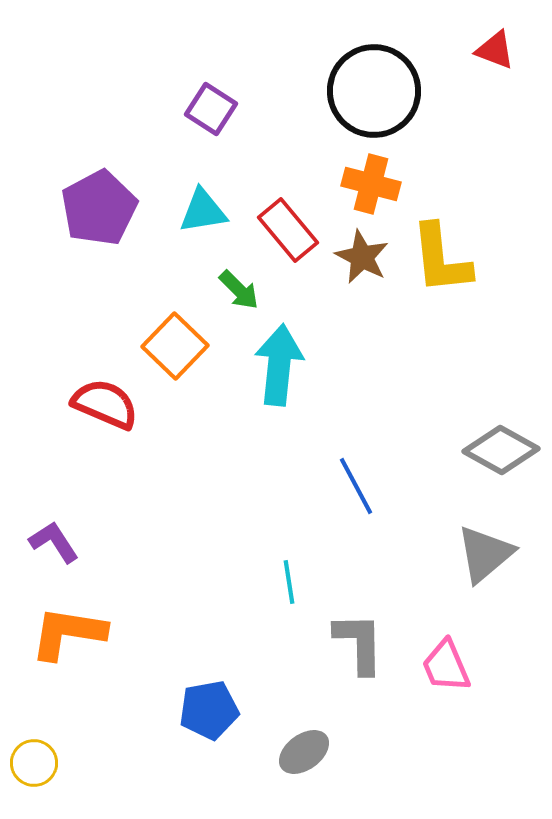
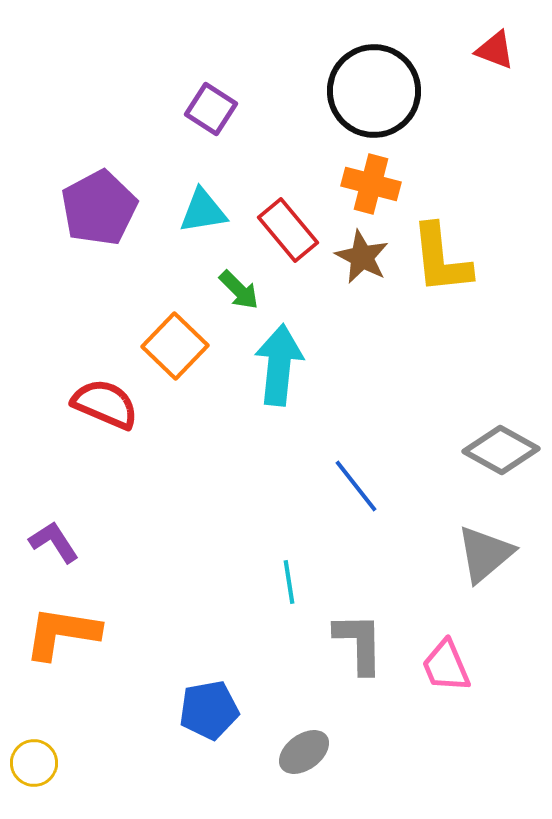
blue line: rotated 10 degrees counterclockwise
orange L-shape: moved 6 px left
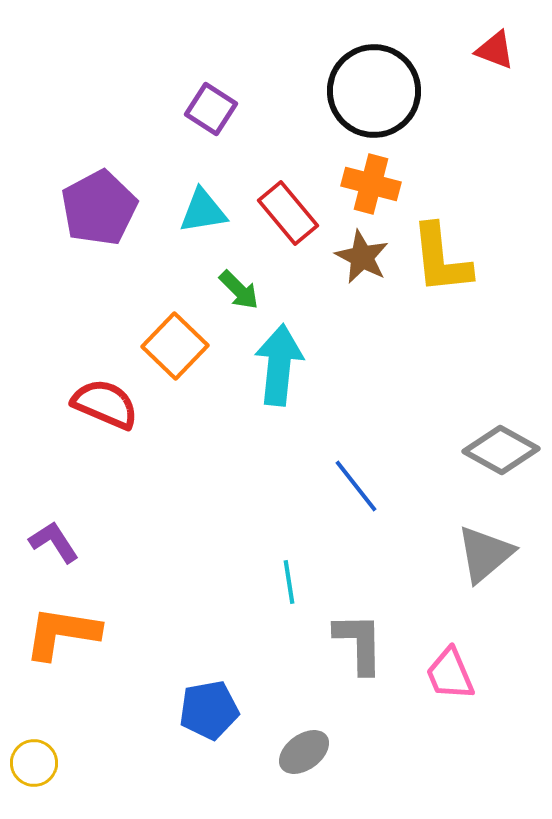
red rectangle: moved 17 px up
pink trapezoid: moved 4 px right, 8 px down
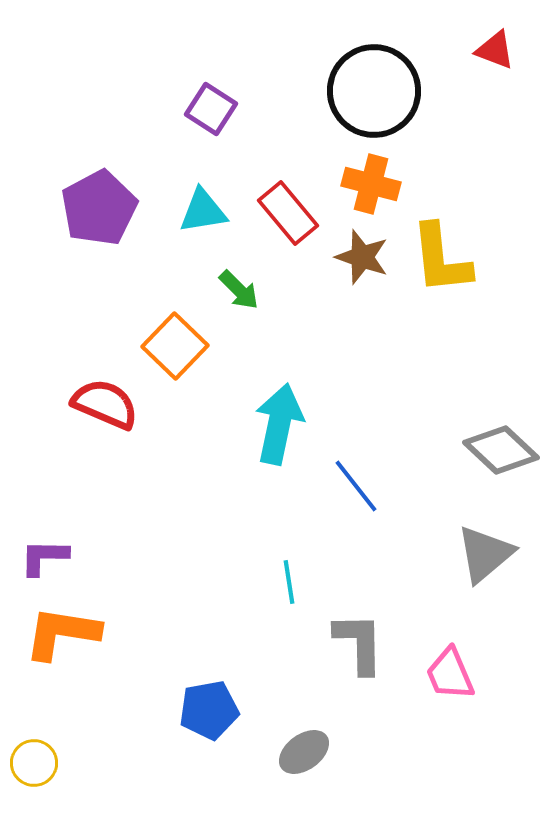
brown star: rotated 8 degrees counterclockwise
cyan arrow: moved 59 px down; rotated 6 degrees clockwise
gray diamond: rotated 14 degrees clockwise
purple L-shape: moved 10 px left, 15 px down; rotated 56 degrees counterclockwise
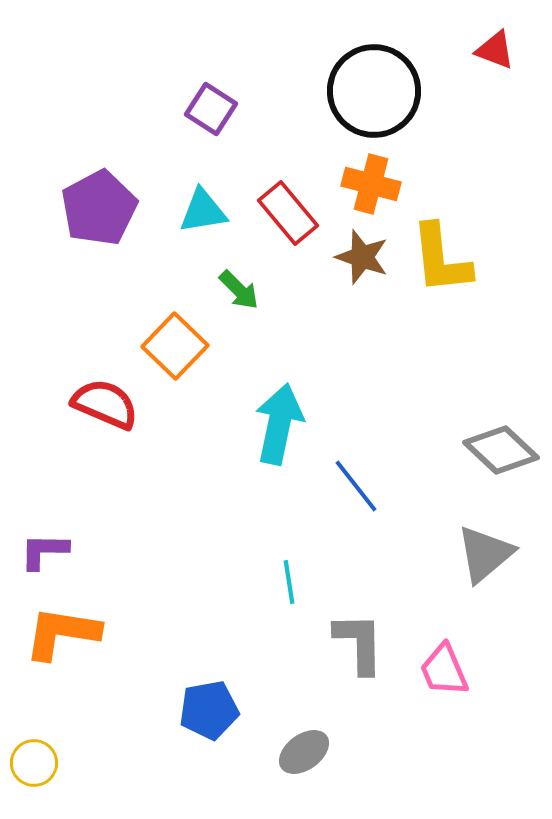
purple L-shape: moved 6 px up
pink trapezoid: moved 6 px left, 4 px up
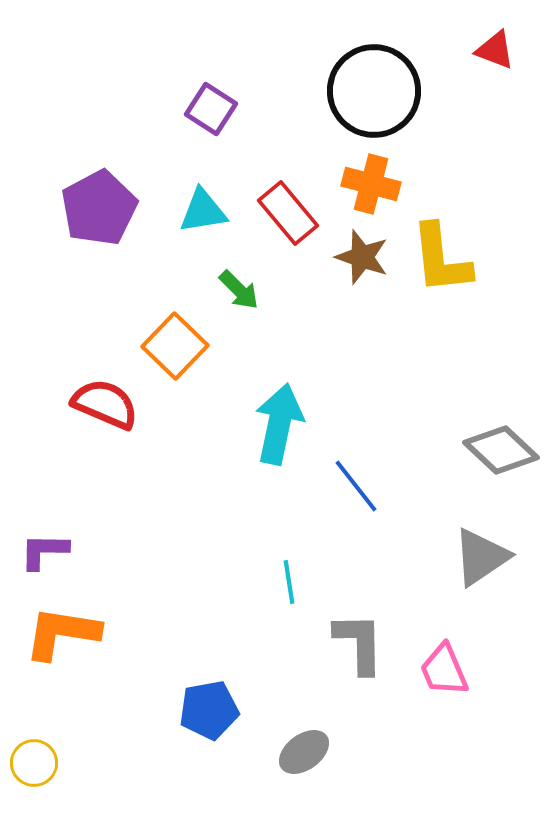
gray triangle: moved 4 px left, 3 px down; rotated 6 degrees clockwise
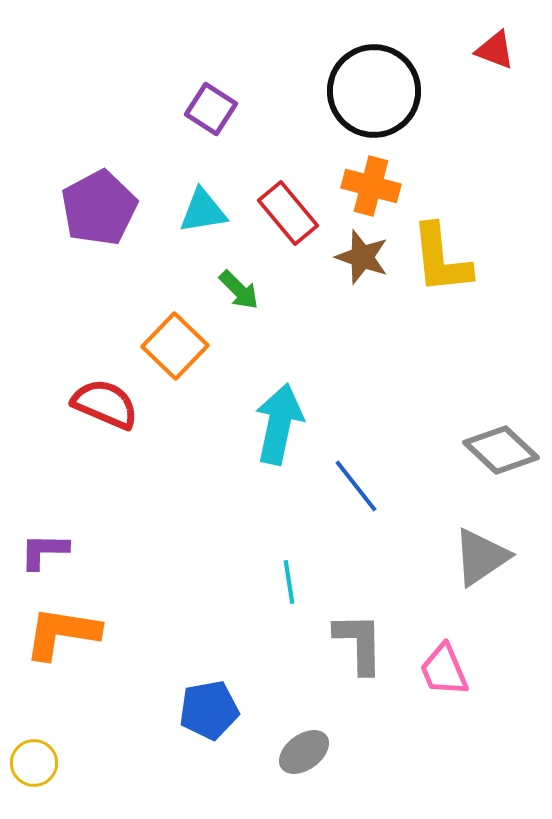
orange cross: moved 2 px down
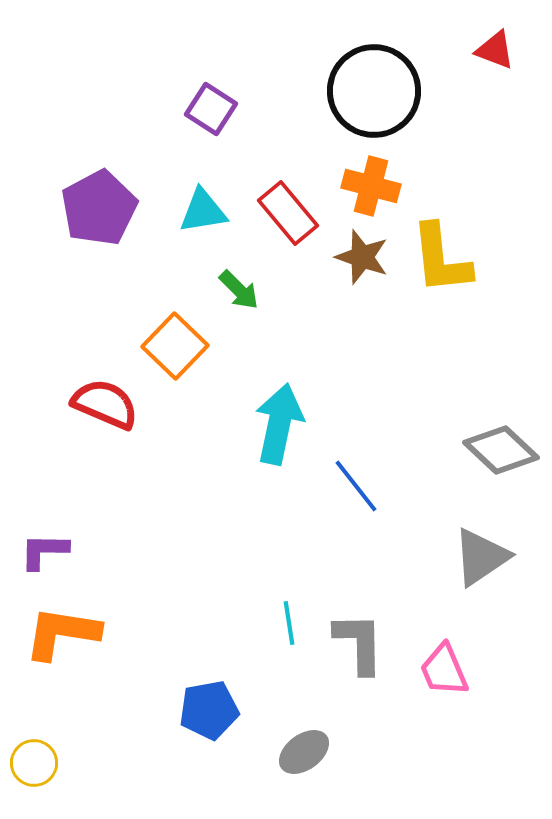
cyan line: moved 41 px down
